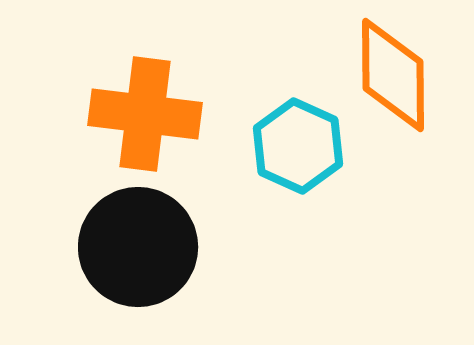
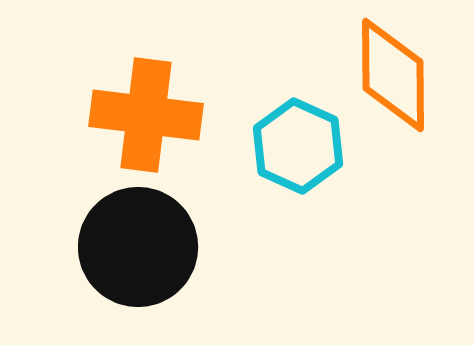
orange cross: moved 1 px right, 1 px down
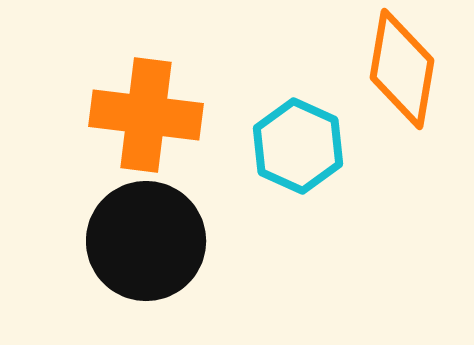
orange diamond: moved 9 px right, 6 px up; rotated 10 degrees clockwise
black circle: moved 8 px right, 6 px up
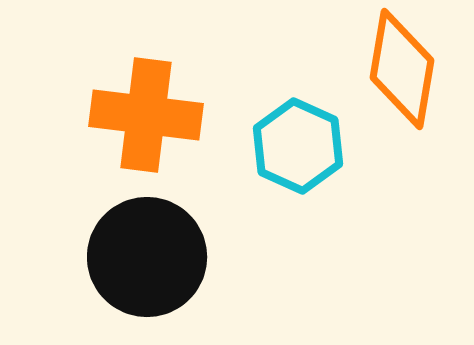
black circle: moved 1 px right, 16 px down
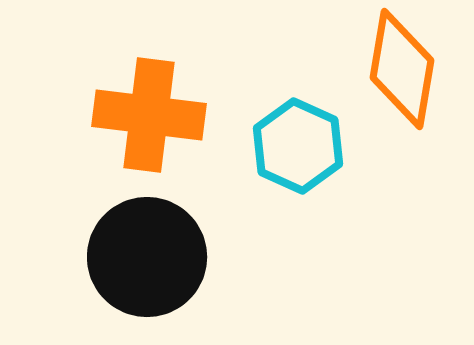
orange cross: moved 3 px right
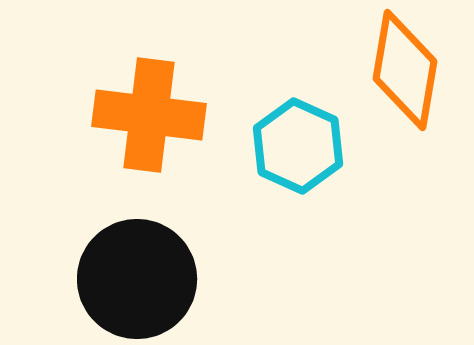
orange diamond: moved 3 px right, 1 px down
black circle: moved 10 px left, 22 px down
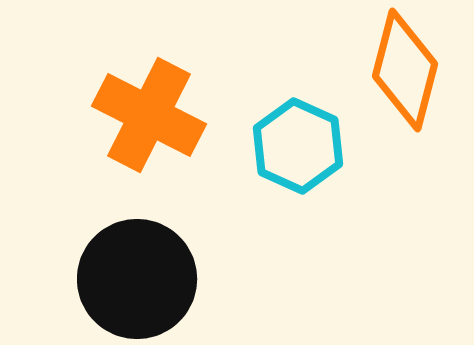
orange diamond: rotated 5 degrees clockwise
orange cross: rotated 20 degrees clockwise
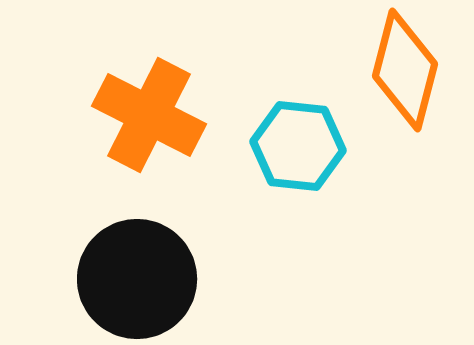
cyan hexagon: rotated 18 degrees counterclockwise
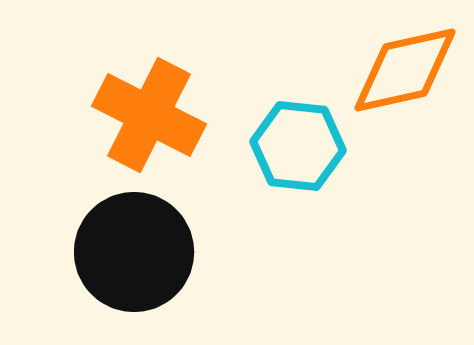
orange diamond: rotated 63 degrees clockwise
black circle: moved 3 px left, 27 px up
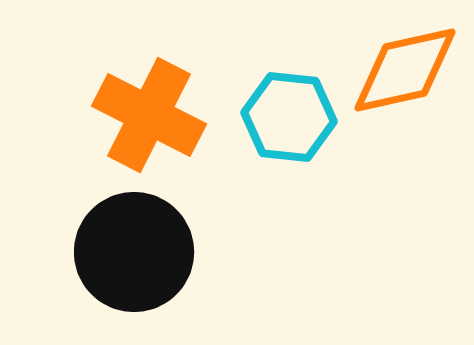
cyan hexagon: moved 9 px left, 29 px up
